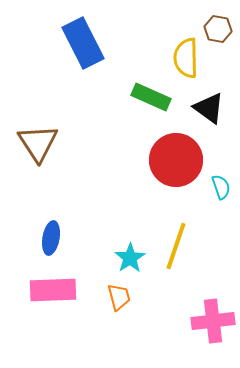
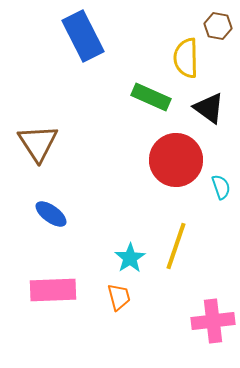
brown hexagon: moved 3 px up
blue rectangle: moved 7 px up
blue ellipse: moved 24 px up; rotated 64 degrees counterclockwise
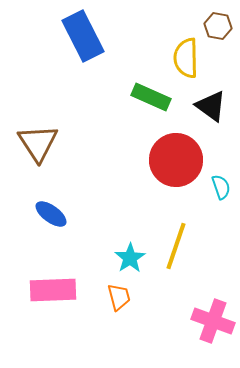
black triangle: moved 2 px right, 2 px up
pink cross: rotated 27 degrees clockwise
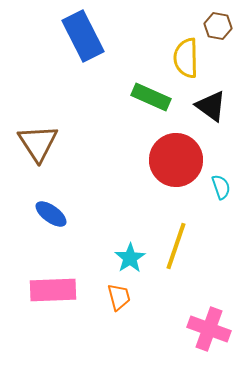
pink cross: moved 4 px left, 8 px down
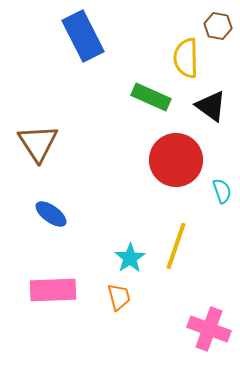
cyan semicircle: moved 1 px right, 4 px down
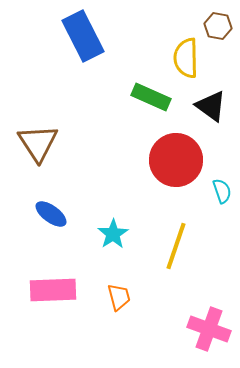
cyan star: moved 17 px left, 24 px up
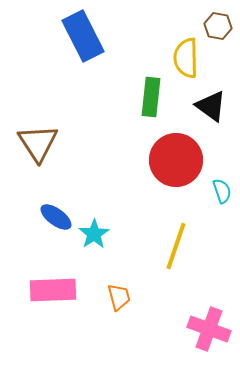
green rectangle: rotated 72 degrees clockwise
blue ellipse: moved 5 px right, 3 px down
cyan star: moved 19 px left
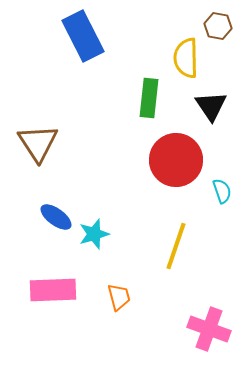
green rectangle: moved 2 px left, 1 px down
black triangle: rotated 20 degrees clockwise
cyan star: rotated 16 degrees clockwise
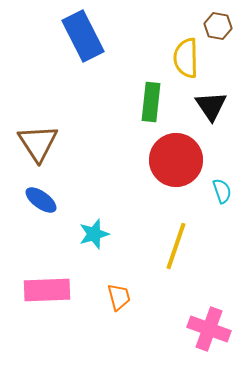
green rectangle: moved 2 px right, 4 px down
blue ellipse: moved 15 px left, 17 px up
pink rectangle: moved 6 px left
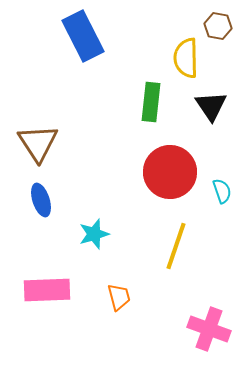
red circle: moved 6 px left, 12 px down
blue ellipse: rotated 36 degrees clockwise
